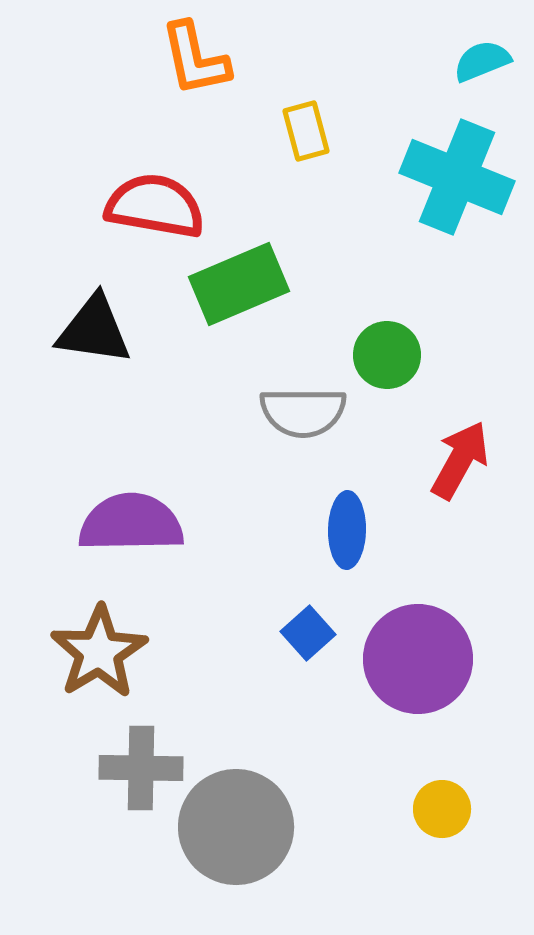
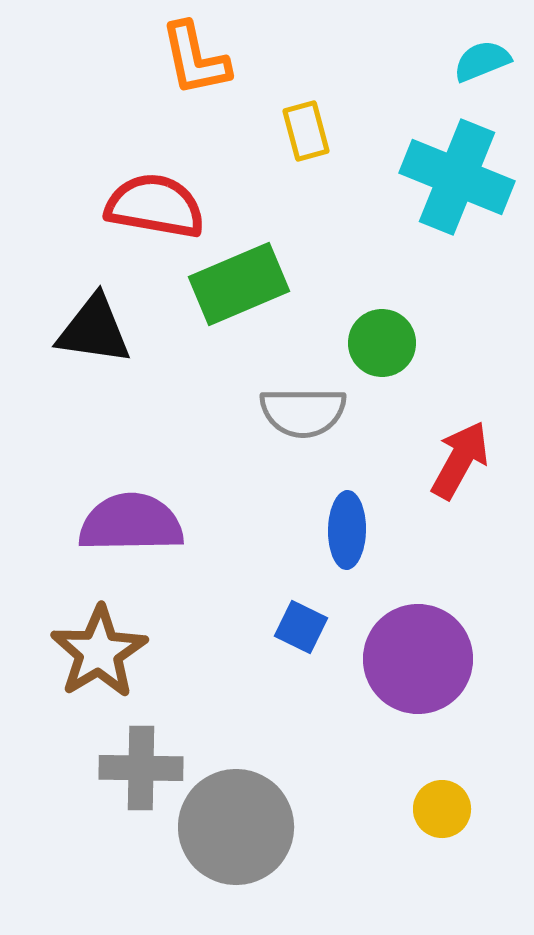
green circle: moved 5 px left, 12 px up
blue square: moved 7 px left, 6 px up; rotated 22 degrees counterclockwise
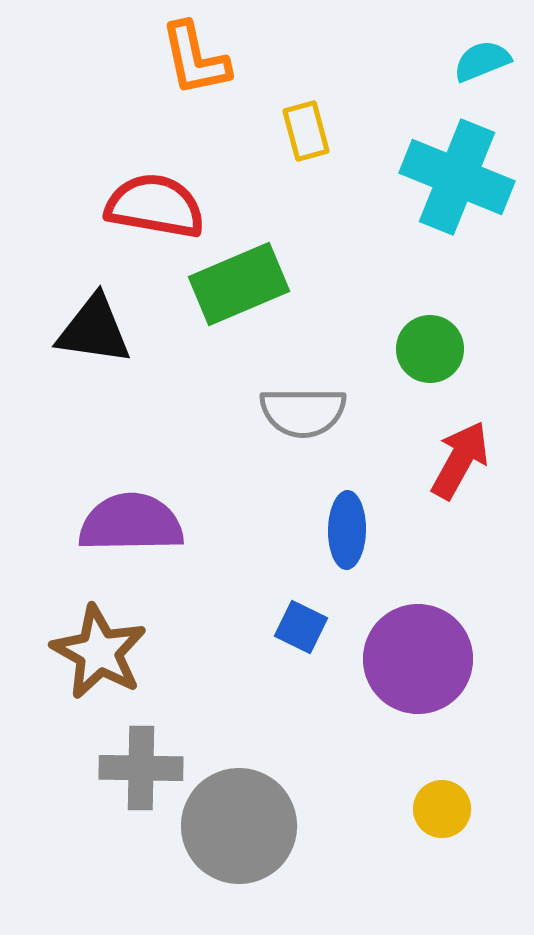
green circle: moved 48 px right, 6 px down
brown star: rotated 12 degrees counterclockwise
gray circle: moved 3 px right, 1 px up
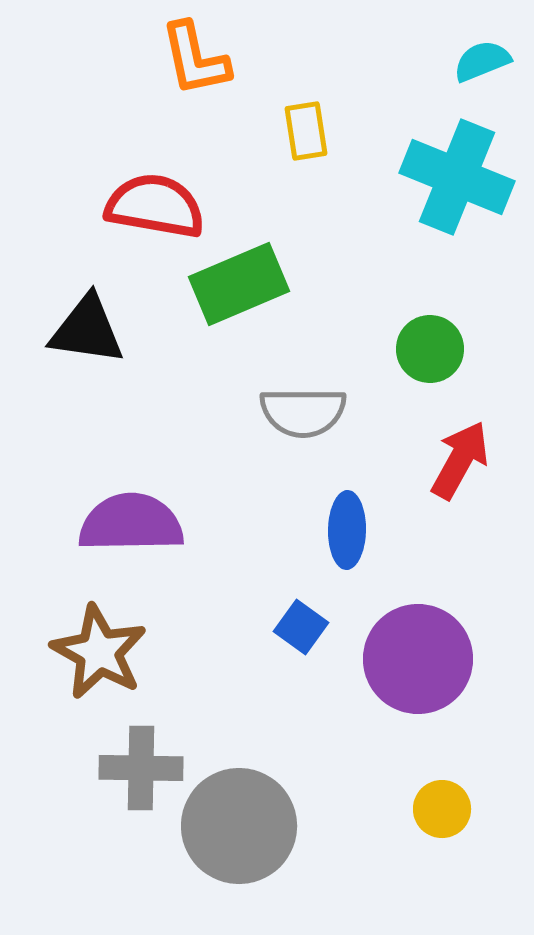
yellow rectangle: rotated 6 degrees clockwise
black triangle: moved 7 px left
blue square: rotated 10 degrees clockwise
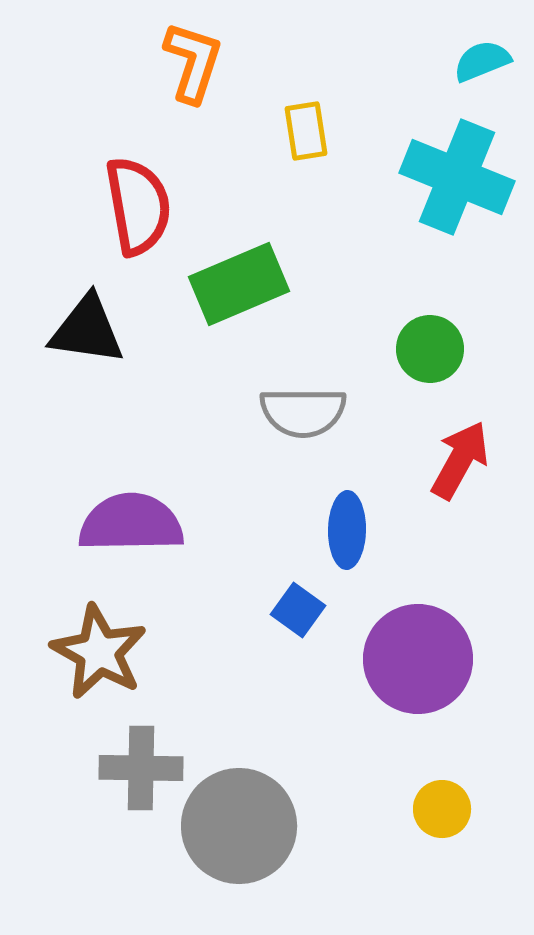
orange L-shape: moved 2 px left, 3 px down; rotated 150 degrees counterclockwise
red semicircle: moved 17 px left; rotated 70 degrees clockwise
blue square: moved 3 px left, 17 px up
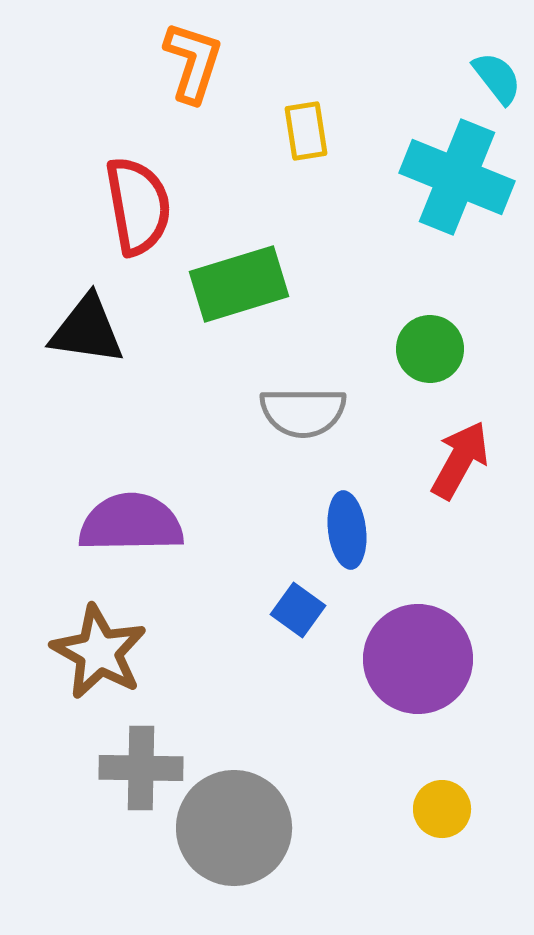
cyan semicircle: moved 15 px right, 17 px down; rotated 74 degrees clockwise
green rectangle: rotated 6 degrees clockwise
blue ellipse: rotated 8 degrees counterclockwise
gray circle: moved 5 px left, 2 px down
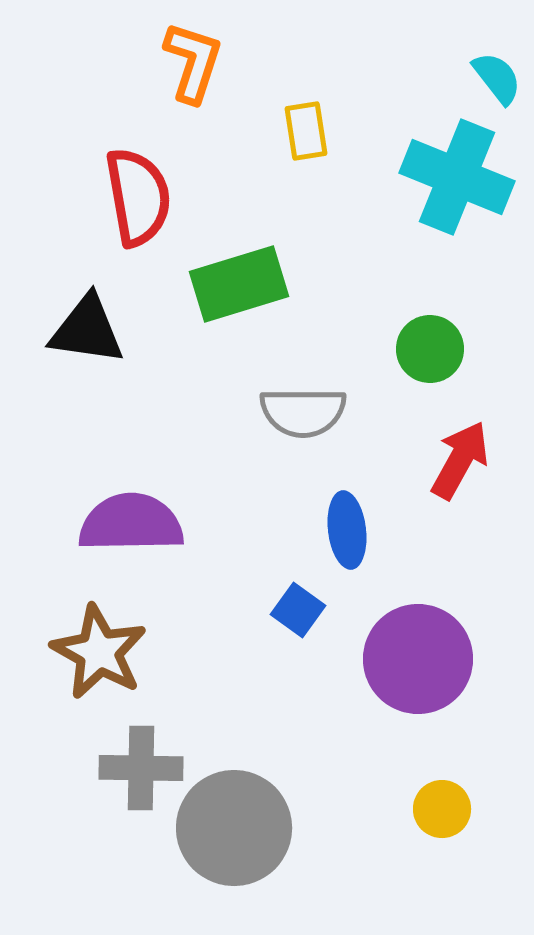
red semicircle: moved 9 px up
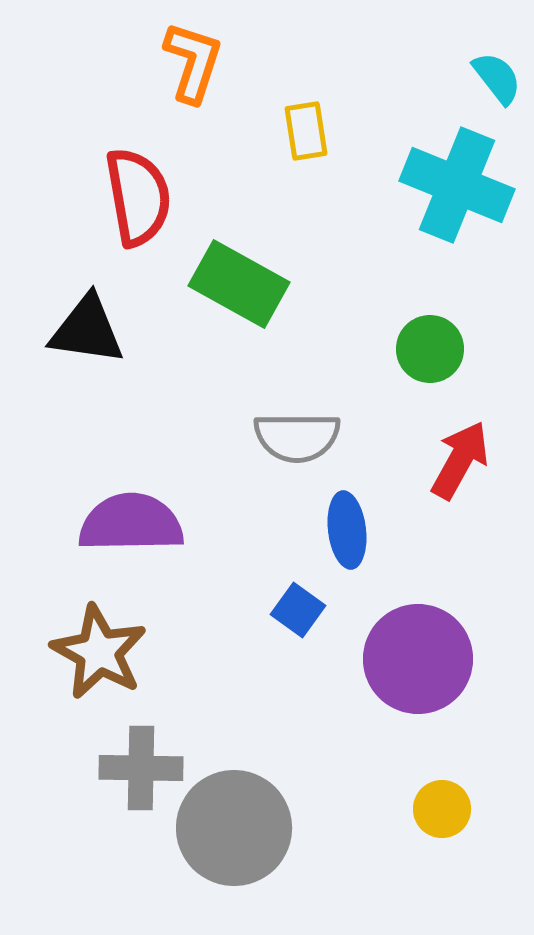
cyan cross: moved 8 px down
green rectangle: rotated 46 degrees clockwise
gray semicircle: moved 6 px left, 25 px down
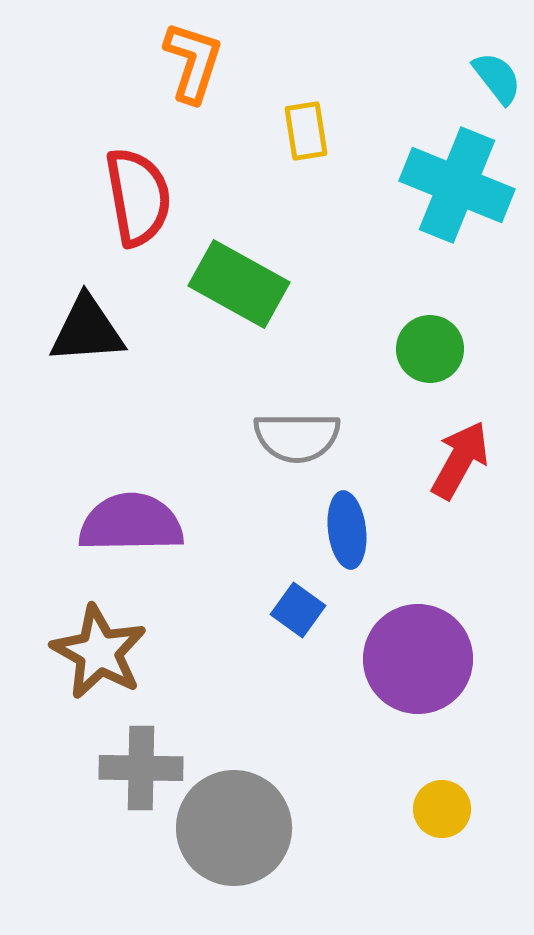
black triangle: rotated 12 degrees counterclockwise
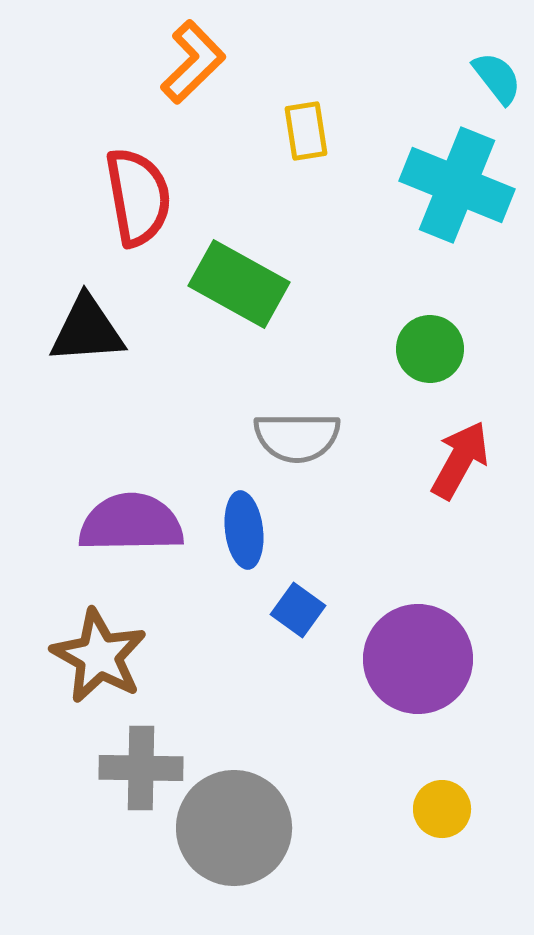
orange L-shape: rotated 28 degrees clockwise
blue ellipse: moved 103 px left
brown star: moved 4 px down
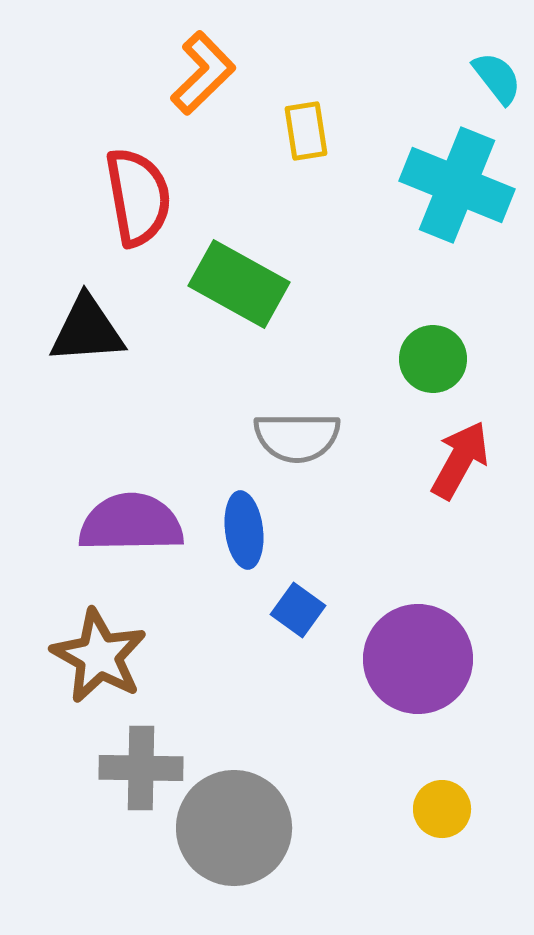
orange L-shape: moved 10 px right, 11 px down
green circle: moved 3 px right, 10 px down
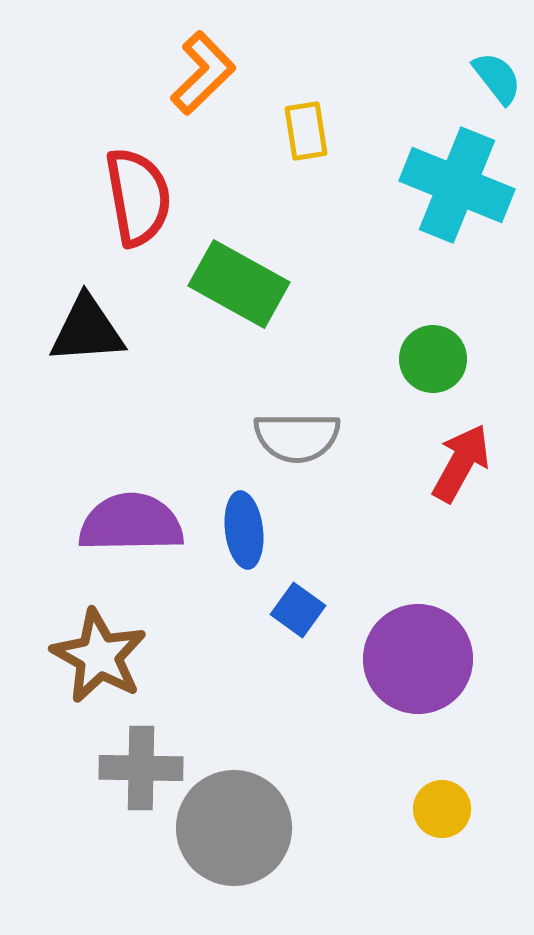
red arrow: moved 1 px right, 3 px down
